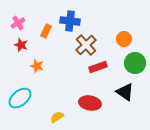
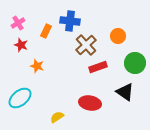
orange circle: moved 6 px left, 3 px up
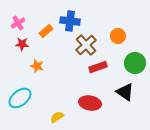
orange rectangle: rotated 24 degrees clockwise
red star: moved 1 px right, 1 px up; rotated 16 degrees counterclockwise
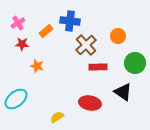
red rectangle: rotated 18 degrees clockwise
black triangle: moved 2 px left
cyan ellipse: moved 4 px left, 1 px down
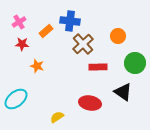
pink cross: moved 1 px right, 1 px up
brown cross: moved 3 px left, 1 px up
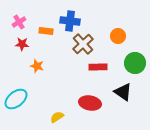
orange rectangle: rotated 48 degrees clockwise
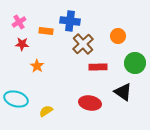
orange star: rotated 16 degrees clockwise
cyan ellipse: rotated 55 degrees clockwise
yellow semicircle: moved 11 px left, 6 px up
